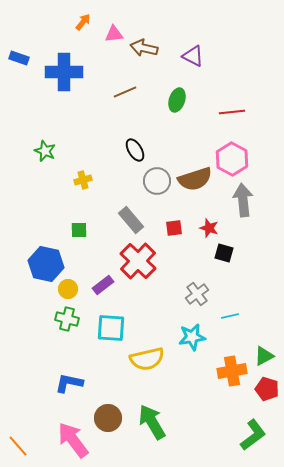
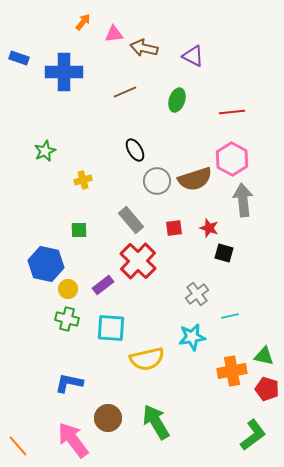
green star: rotated 25 degrees clockwise
green triangle: rotated 40 degrees clockwise
green arrow: moved 4 px right
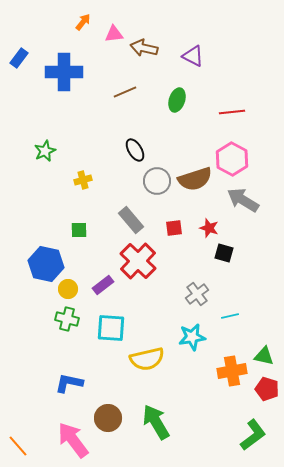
blue rectangle: rotated 72 degrees counterclockwise
gray arrow: rotated 52 degrees counterclockwise
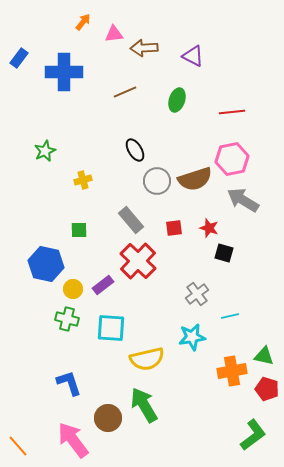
brown arrow: rotated 16 degrees counterclockwise
pink hexagon: rotated 20 degrees clockwise
yellow circle: moved 5 px right
blue L-shape: rotated 60 degrees clockwise
green arrow: moved 12 px left, 17 px up
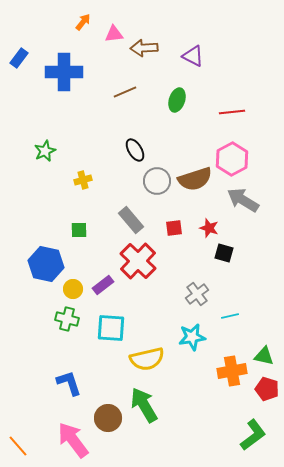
pink hexagon: rotated 16 degrees counterclockwise
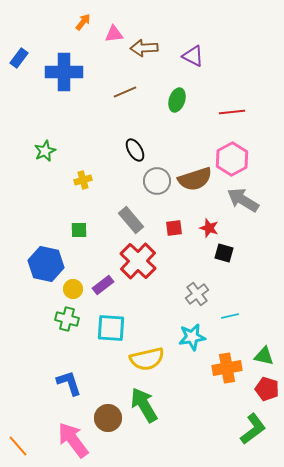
orange cross: moved 5 px left, 3 px up
green L-shape: moved 6 px up
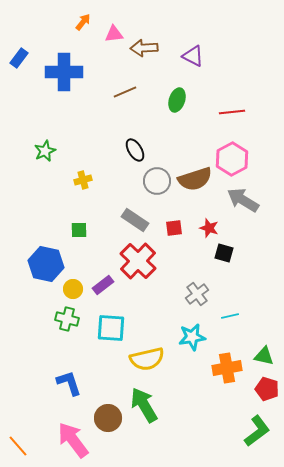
gray rectangle: moved 4 px right; rotated 16 degrees counterclockwise
green L-shape: moved 4 px right, 2 px down
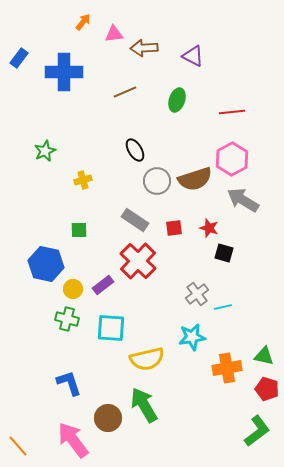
cyan line: moved 7 px left, 9 px up
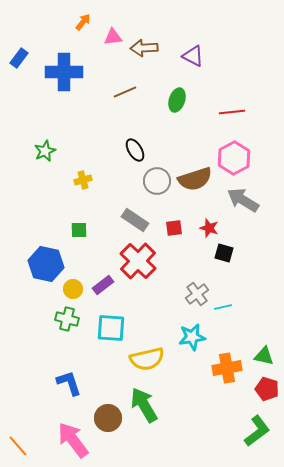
pink triangle: moved 1 px left, 3 px down
pink hexagon: moved 2 px right, 1 px up
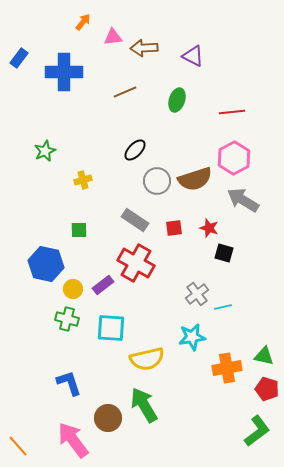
black ellipse: rotated 75 degrees clockwise
red cross: moved 2 px left, 2 px down; rotated 15 degrees counterclockwise
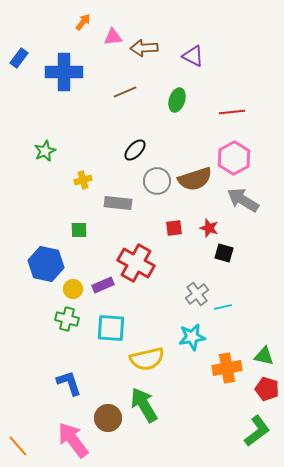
gray rectangle: moved 17 px left, 17 px up; rotated 28 degrees counterclockwise
purple rectangle: rotated 15 degrees clockwise
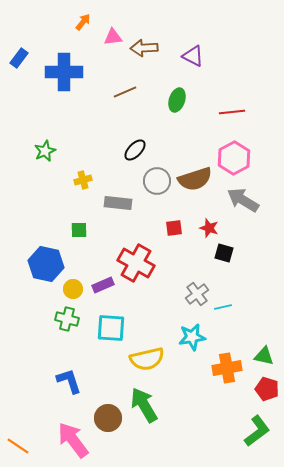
blue L-shape: moved 2 px up
orange line: rotated 15 degrees counterclockwise
